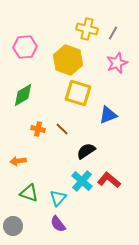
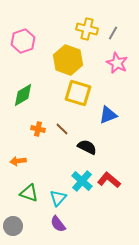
pink hexagon: moved 2 px left, 6 px up; rotated 15 degrees counterclockwise
pink star: rotated 25 degrees counterclockwise
black semicircle: moved 1 px right, 4 px up; rotated 60 degrees clockwise
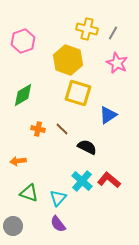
blue triangle: rotated 12 degrees counterclockwise
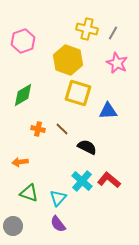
blue triangle: moved 4 px up; rotated 30 degrees clockwise
orange arrow: moved 2 px right, 1 px down
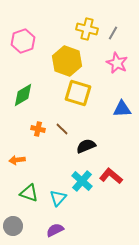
yellow hexagon: moved 1 px left, 1 px down
blue triangle: moved 14 px right, 2 px up
black semicircle: moved 1 px left, 1 px up; rotated 48 degrees counterclockwise
orange arrow: moved 3 px left, 2 px up
red L-shape: moved 2 px right, 4 px up
purple semicircle: moved 3 px left, 6 px down; rotated 102 degrees clockwise
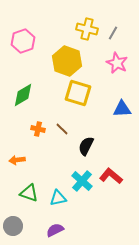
black semicircle: rotated 42 degrees counterclockwise
cyan triangle: rotated 36 degrees clockwise
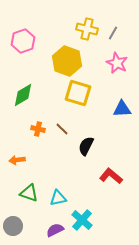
cyan cross: moved 39 px down
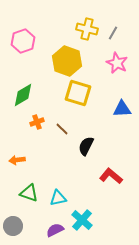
orange cross: moved 1 px left, 7 px up; rotated 32 degrees counterclockwise
